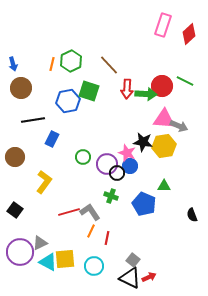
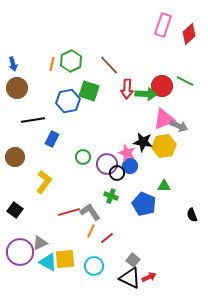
brown circle at (21, 88): moved 4 px left
pink triangle at (164, 119): rotated 25 degrees counterclockwise
red line at (107, 238): rotated 40 degrees clockwise
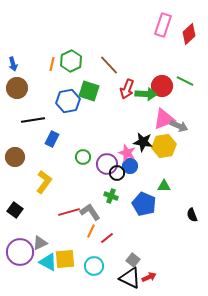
red arrow at (127, 89): rotated 18 degrees clockwise
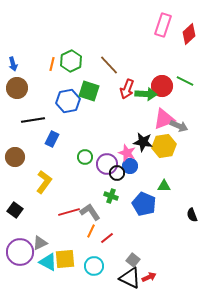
green circle at (83, 157): moved 2 px right
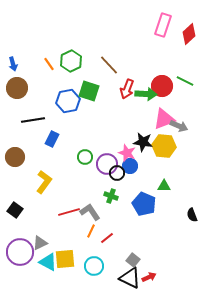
orange line at (52, 64): moved 3 px left; rotated 48 degrees counterclockwise
yellow hexagon at (164, 146): rotated 15 degrees clockwise
